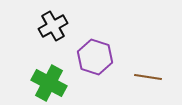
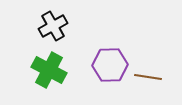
purple hexagon: moved 15 px right, 8 px down; rotated 20 degrees counterclockwise
green cross: moved 13 px up
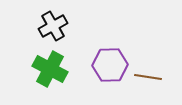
green cross: moved 1 px right, 1 px up
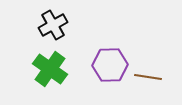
black cross: moved 1 px up
green cross: rotated 8 degrees clockwise
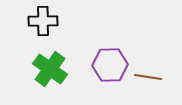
black cross: moved 10 px left, 4 px up; rotated 28 degrees clockwise
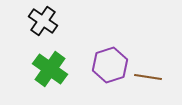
black cross: rotated 36 degrees clockwise
purple hexagon: rotated 16 degrees counterclockwise
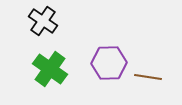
purple hexagon: moved 1 px left, 2 px up; rotated 16 degrees clockwise
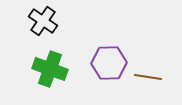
green cross: rotated 16 degrees counterclockwise
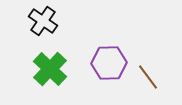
green cross: rotated 24 degrees clockwise
brown line: rotated 44 degrees clockwise
